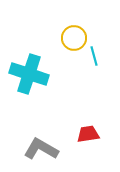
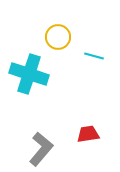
yellow circle: moved 16 px left, 1 px up
cyan line: rotated 60 degrees counterclockwise
gray L-shape: rotated 100 degrees clockwise
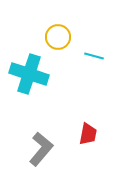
red trapezoid: rotated 110 degrees clockwise
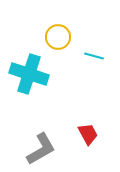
red trapezoid: rotated 40 degrees counterclockwise
gray L-shape: rotated 20 degrees clockwise
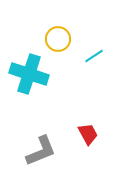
yellow circle: moved 2 px down
cyan line: rotated 48 degrees counterclockwise
gray L-shape: moved 2 px down; rotated 8 degrees clockwise
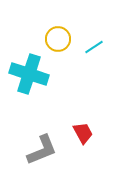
cyan line: moved 9 px up
red trapezoid: moved 5 px left, 1 px up
gray L-shape: moved 1 px right, 1 px up
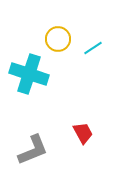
cyan line: moved 1 px left, 1 px down
gray L-shape: moved 9 px left
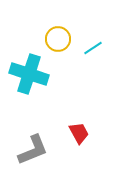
red trapezoid: moved 4 px left
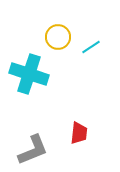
yellow circle: moved 2 px up
cyan line: moved 2 px left, 1 px up
red trapezoid: rotated 35 degrees clockwise
